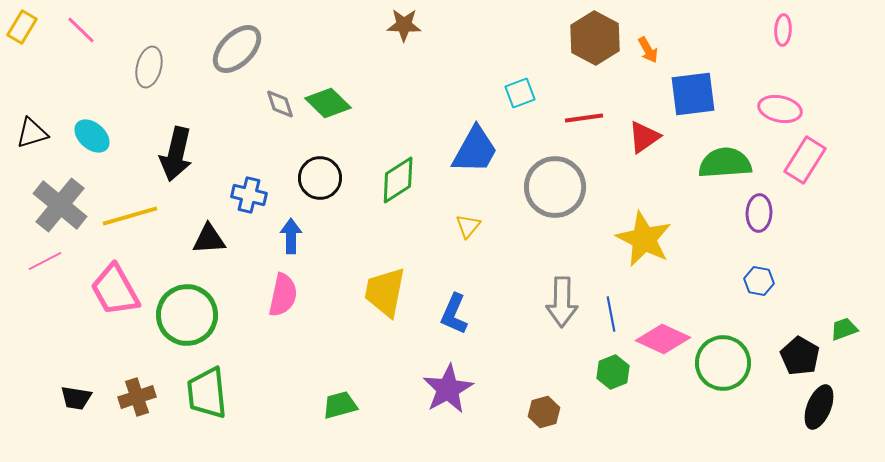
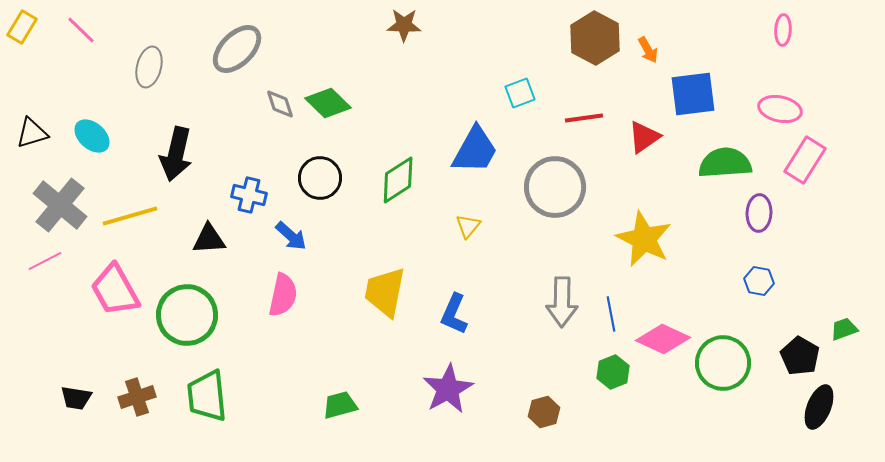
blue arrow at (291, 236): rotated 132 degrees clockwise
green trapezoid at (207, 393): moved 3 px down
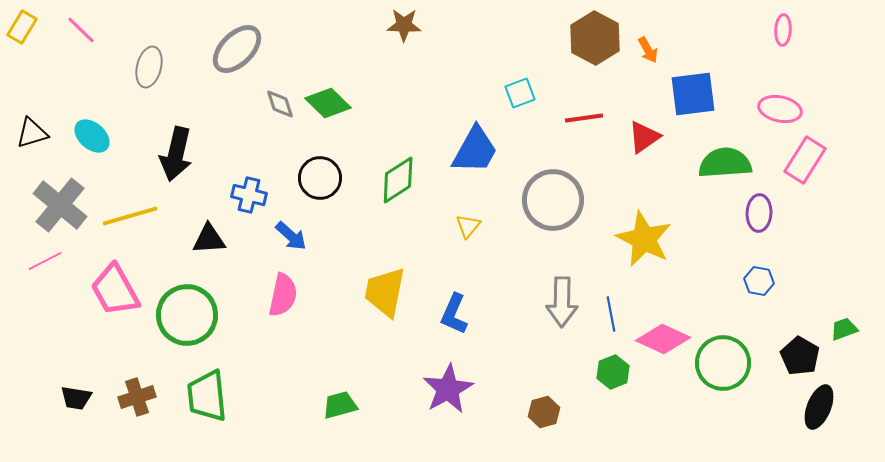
gray circle at (555, 187): moved 2 px left, 13 px down
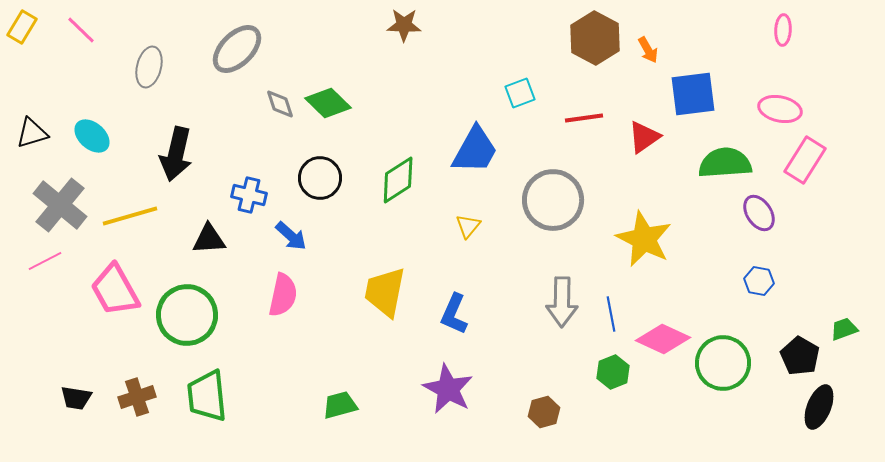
purple ellipse at (759, 213): rotated 36 degrees counterclockwise
purple star at (448, 389): rotated 15 degrees counterclockwise
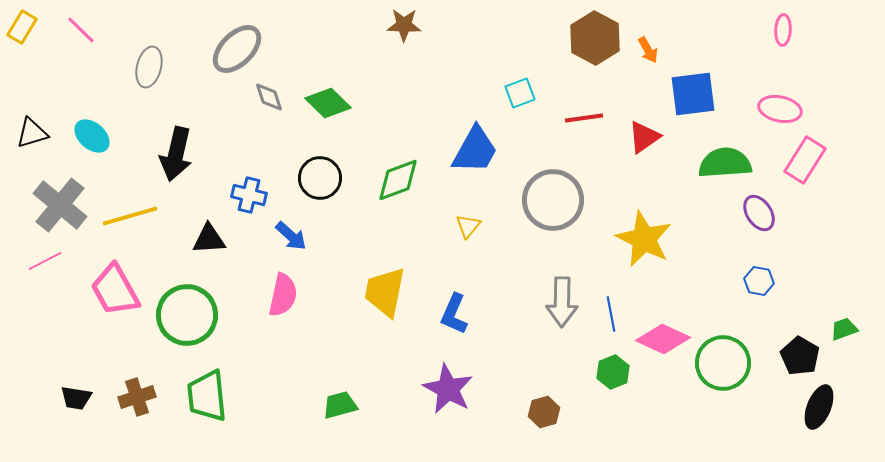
gray diamond at (280, 104): moved 11 px left, 7 px up
green diamond at (398, 180): rotated 12 degrees clockwise
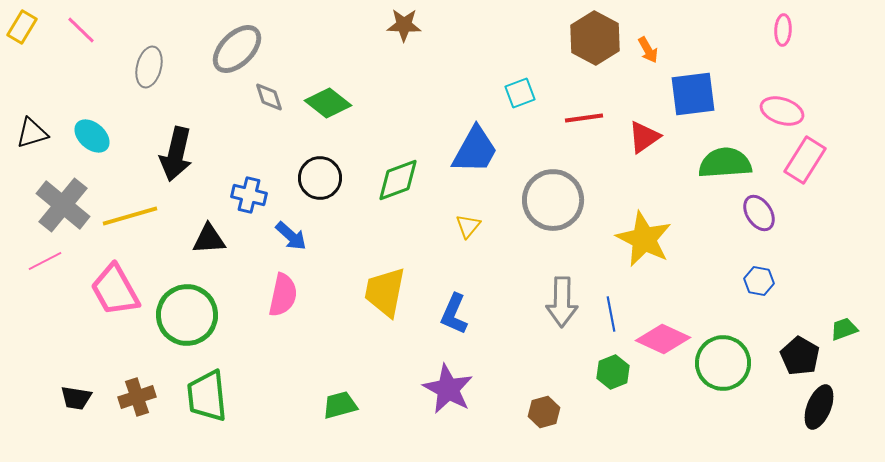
green diamond at (328, 103): rotated 6 degrees counterclockwise
pink ellipse at (780, 109): moved 2 px right, 2 px down; rotated 6 degrees clockwise
gray cross at (60, 205): moved 3 px right
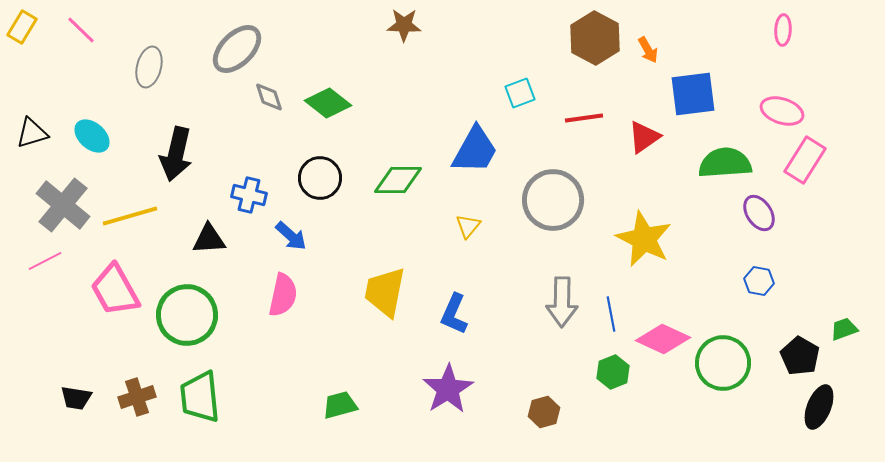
green diamond at (398, 180): rotated 21 degrees clockwise
purple star at (448, 389): rotated 12 degrees clockwise
green trapezoid at (207, 396): moved 7 px left, 1 px down
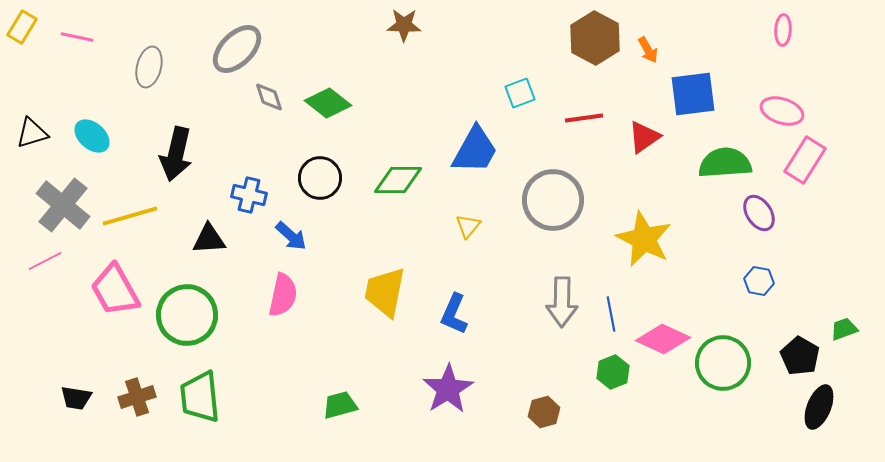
pink line at (81, 30): moved 4 px left, 7 px down; rotated 32 degrees counterclockwise
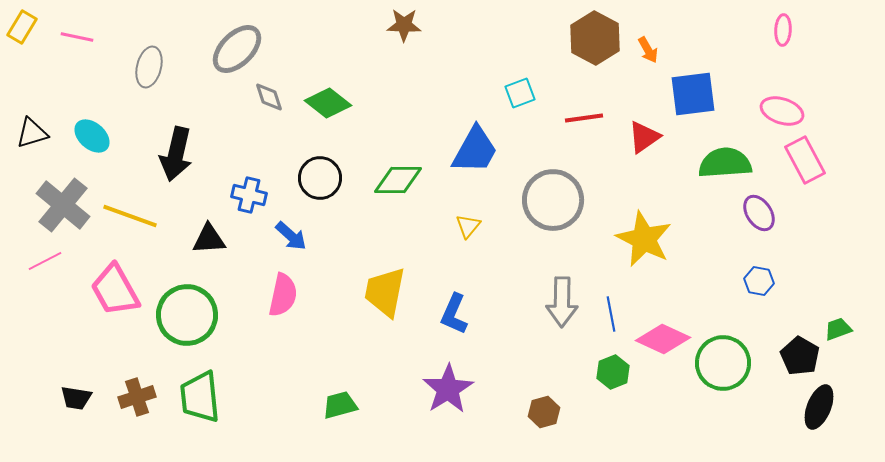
pink rectangle at (805, 160): rotated 60 degrees counterclockwise
yellow line at (130, 216): rotated 36 degrees clockwise
green trapezoid at (844, 329): moved 6 px left
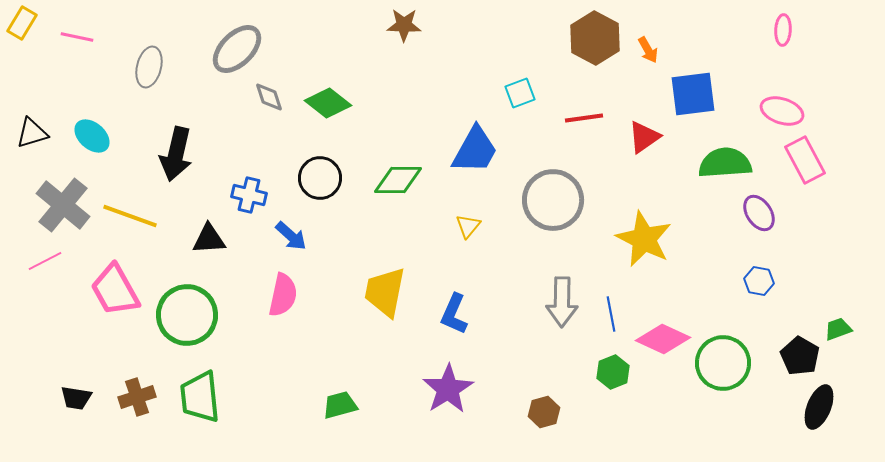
yellow rectangle at (22, 27): moved 4 px up
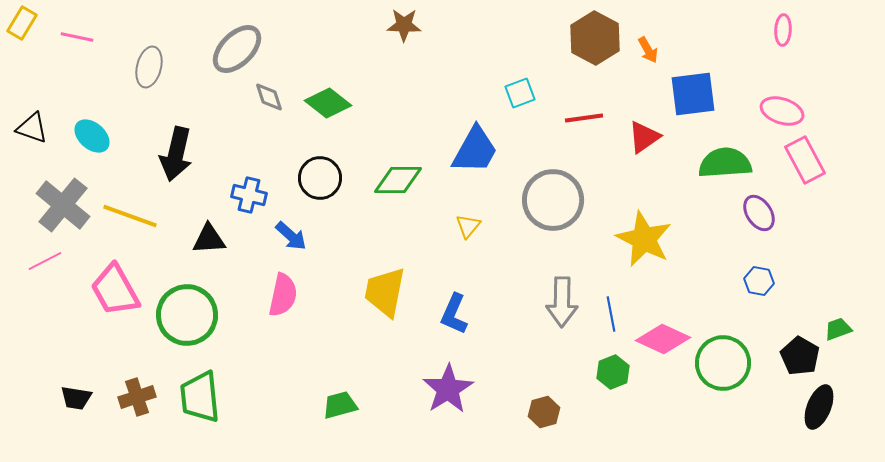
black triangle at (32, 133): moved 5 px up; rotated 36 degrees clockwise
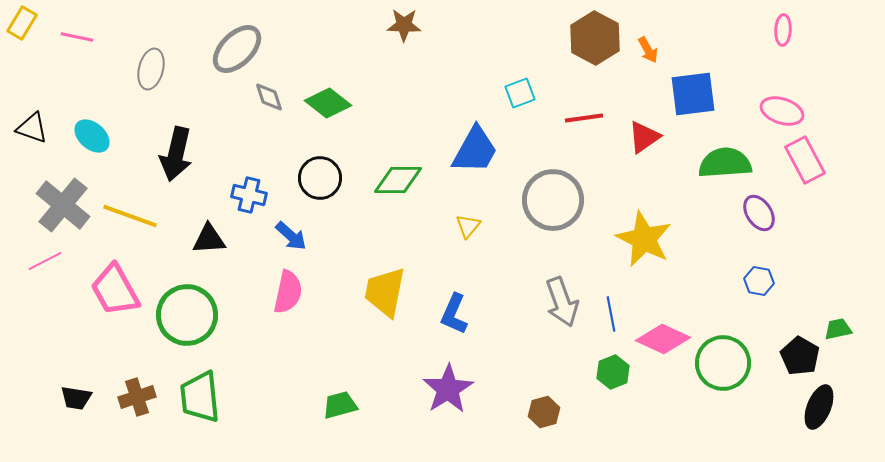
gray ellipse at (149, 67): moved 2 px right, 2 px down
pink semicircle at (283, 295): moved 5 px right, 3 px up
gray arrow at (562, 302): rotated 21 degrees counterclockwise
green trapezoid at (838, 329): rotated 8 degrees clockwise
